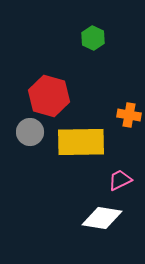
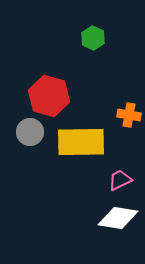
white diamond: moved 16 px right
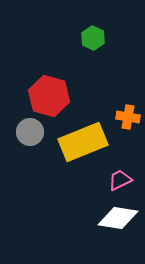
orange cross: moved 1 px left, 2 px down
yellow rectangle: moved 2 px right; rotated 21 degrees counterclockwise
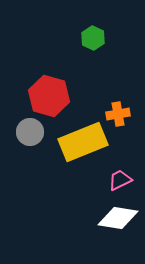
orange cross: moved 10 px left, 3 px up; rotated 20 degrees counterclockwise
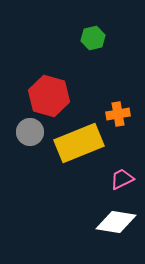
green hexagon: rotated 20 degrees clockwise
yellow rectangle: moved 4 px left, 1 px down
pink trapezoid: moved 2 px right, 1 px up
white diamond: moved 2 px left, 4 px down
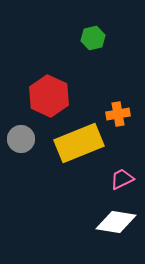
red hexagon: rotated 9 degrees clockwise
gray circle: moved 9 px left, 7 px down
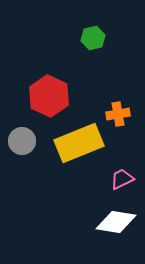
gray circle: moved 1 px right, 2 px down
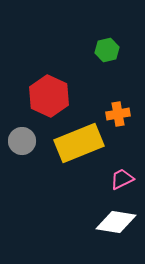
green hexagon: moved 14 px right, 12 px down
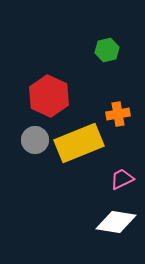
gray circle: moved 13 px right, 1 px up
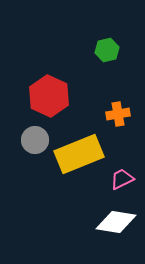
yellow rectangle: moved 11 px down
